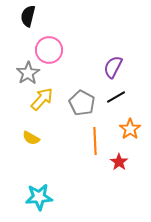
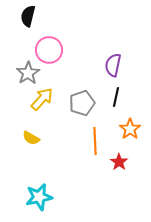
purple semicircle: moved 2 px up; rotated 15 degrees counterclockwise
black line: rotated 48 degrees counterclockwise
gray pentagon: rotated 25 degrees clockwise
cyan star: rotated 8 degrees counterclockwise
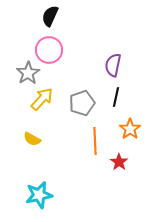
black semicircle: moved 22 px right; rotated 10 degrees clockwise
yellow semicircle: moved 1 px right, 1 px down
cyan star: moved 2 px up
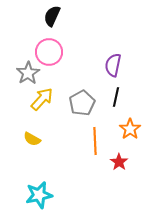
black semicircle: moved 2 px right
pink circle: moved 2 px down
gray pentagon: rotated 10 degrees counterclockwise
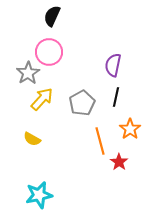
orange line: moved 5 px right; rotated 12 degrees counterclockwise
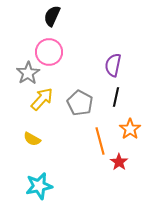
gray pentagon: moved 2 px left; rotated 15 degrees counterclockwise
cyan star: moved 9 px up
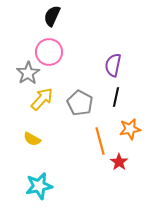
orange star: rotated 25 degrees clockwise
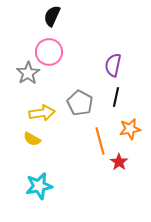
yellow arrow: moved 14 px down; rotated 40 degrees clockwise
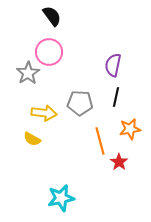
black semicircle: rotated 120 degrees clockwise
gray pentagon: rotated 25 degrees counterclockwise
yellow arrow: moved 2 px right; rotated 15 degrees clockwise
cyan star: moved 22 px right, 12 px down
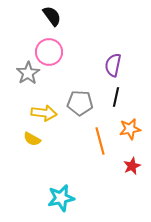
red star: moved 13 px right, 4 px down; rotated 12 degrees clockwise
